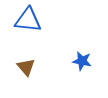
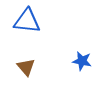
blue triangle: moved 1 px left, 1 px down
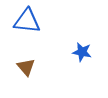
blue star: moved 9 px up
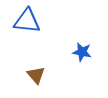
brown triangle: moved 10 px right, 8 px down
